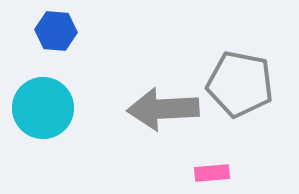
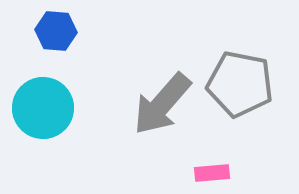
gray arrow: moved 1 px left, 5 px up; rotated 46 degrees counterclockwise
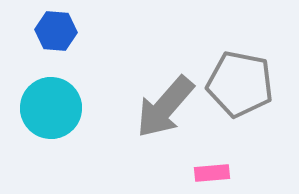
gray arrow: moved 3 px right, 3 px down
cyan circle: moved 8 px right
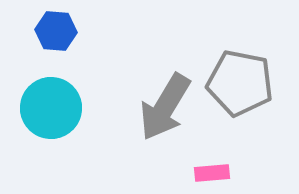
gray pentagon: moved 1 px up
gray arrow: rotated 10 degrees counterclockwise
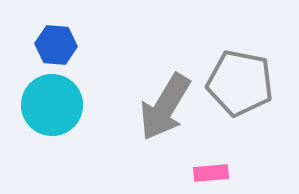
blue hexagon: moved 14 px down
cyan circle: moved 1 px right, 3 px up
pink rectangle: moved 1 px left
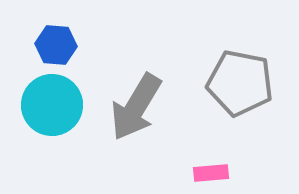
gray arrow: moved 29 px left
